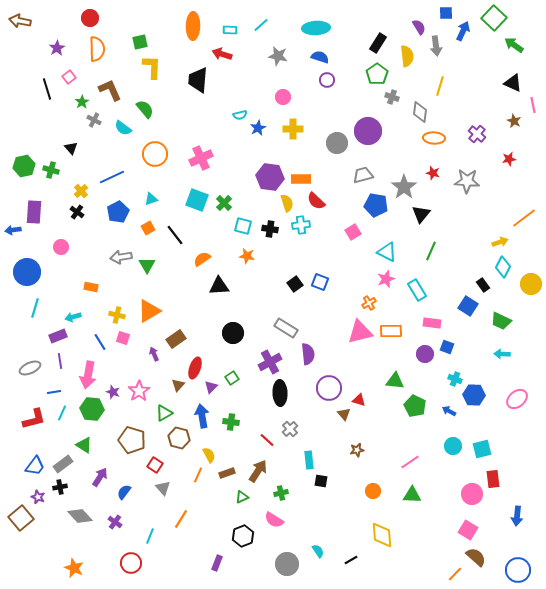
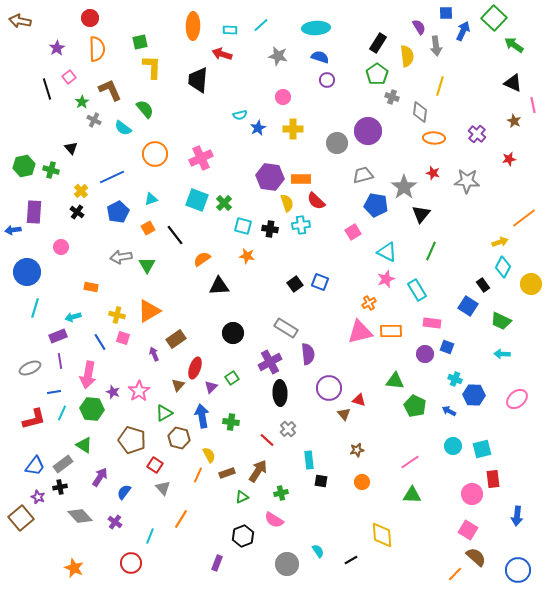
gray cross at (290, 429): moved 2 px left
orange circle at (373, 491): moved 11 px left, 9 px up
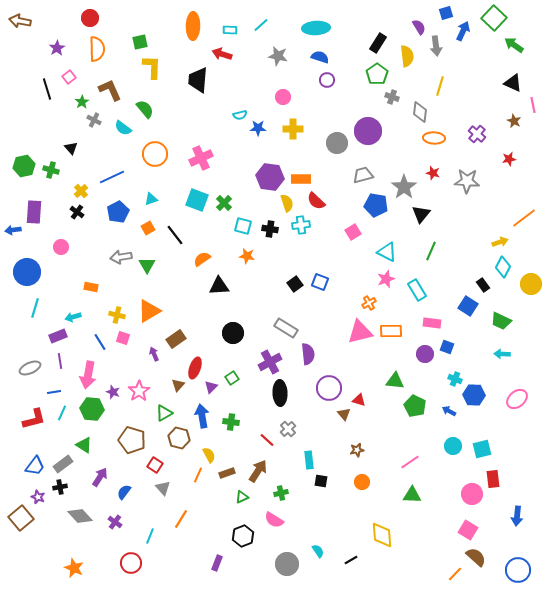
blue square at (446, 13): rotated 16 degrees counterclockwise
blue star at (258, 128): rotated 28 degrees clockwise
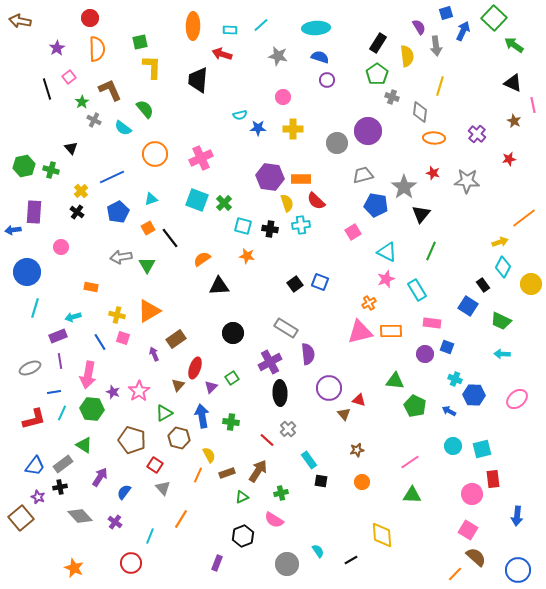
black line at (175, 235): moved 5 px left, 3 px down
cyan rectangle at (309, 460): rotated 30 degrees counterclockwise
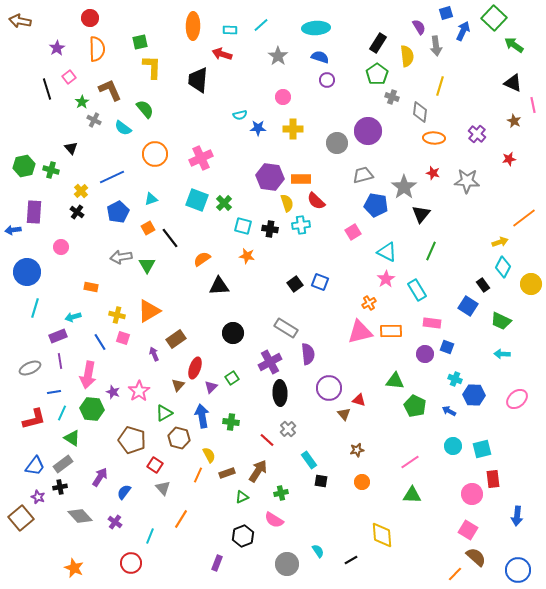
gray star at (278, 56): rotated 24 degrees clockwise
pink star at (386, 279): rotated 12 degrees counterclockwise
green triangle at (84, 445): moved 12 px left, 7 px up
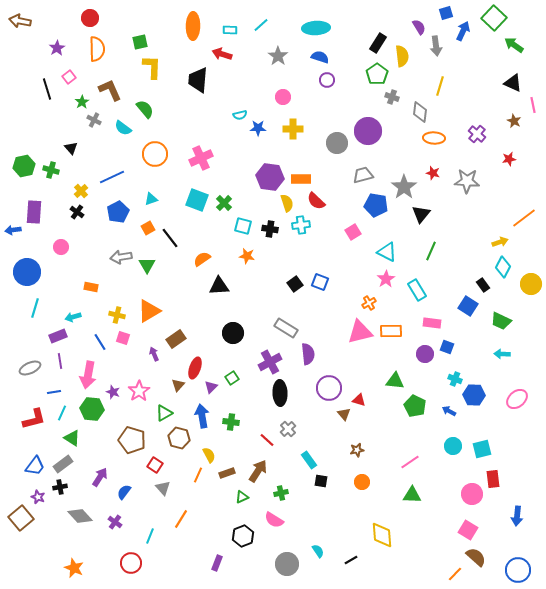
yellow semicircle at (407, 56): moved 5 px left
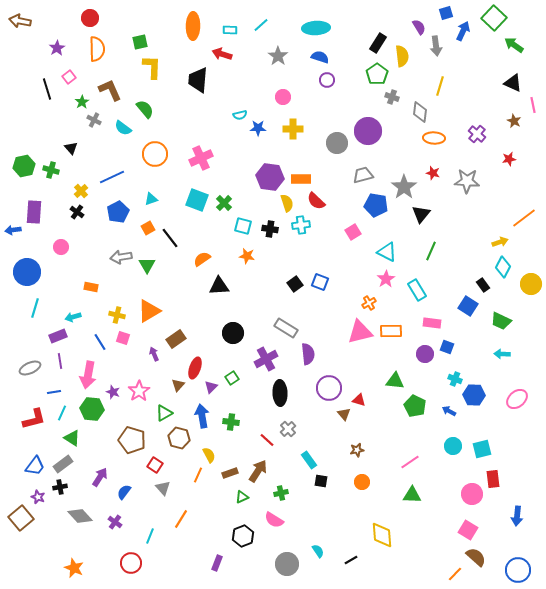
purple cross at (270, 362): moved 4 px left, 3 px up
brown rectangle at (227, 473): moved 3 px right
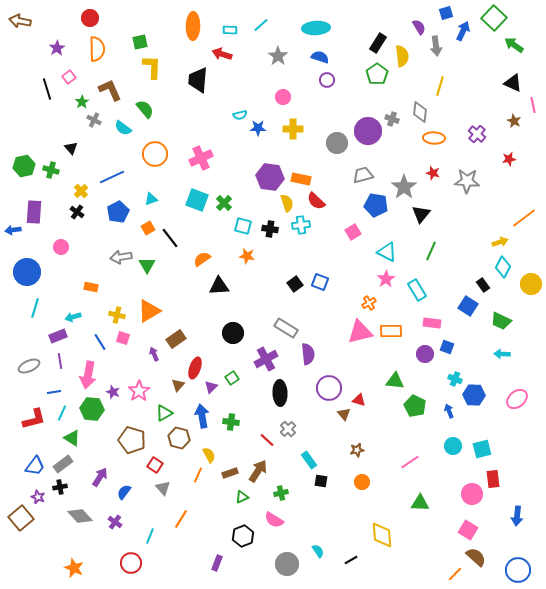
gray cross at (392, 97): moved 22 px down
orange rectangle at (301, 179): rotated 12 degrees clockwise
gray ellipse at (30, 368): moved 1 px left, 2 px up
blue arrow at (449, 411): rotated 40 degrees clockwise
green triangle at (412, 495): moved 8 px right, 8 px down
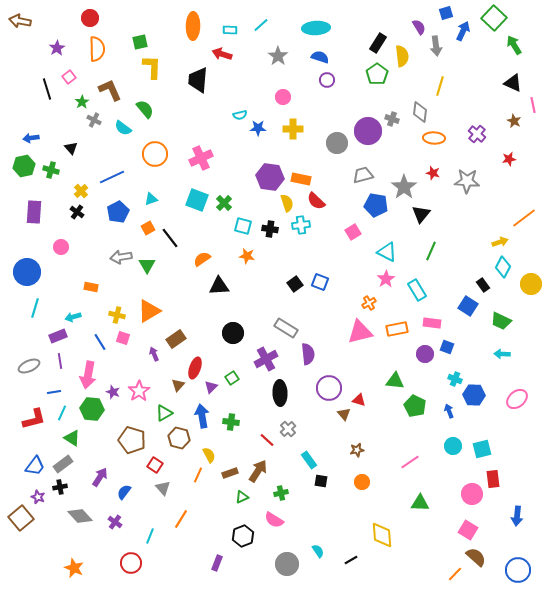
green arrow at (514, 45): rotated 24 degrees clockwise
blue arrow at (13, 230): moved 18 px right, 92 px up
orange rectangle at (391, 331): moved 6 px right, 2 px up; rotated 10 degrees counterclockwise
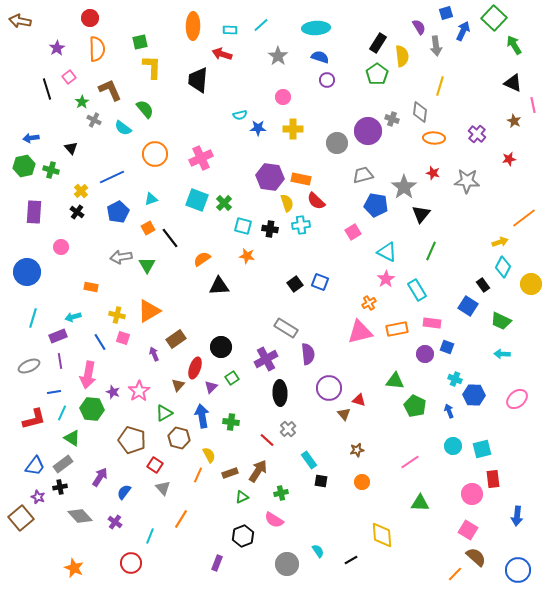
cyan line at (35, 308): moved 2 px left, 10 px down
black circle at (233, 333): moved 12 px left, 14 px down
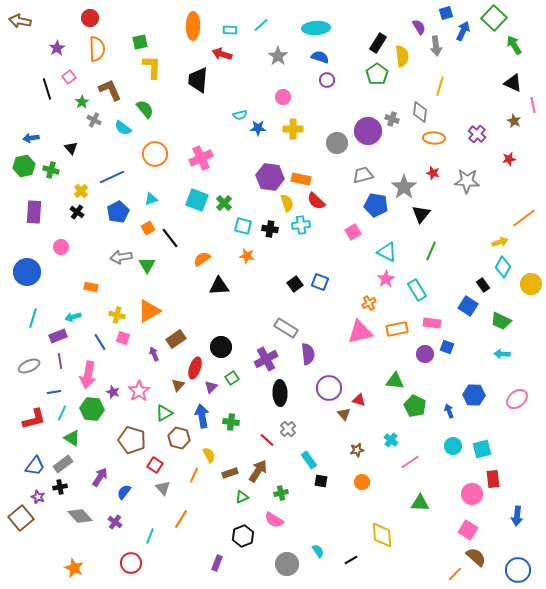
cyan cross at (455, 379): moved 64 px left, 61 px down; rotated 16 degrees clockwise
orange line at (198, 475): moved 4 px left
